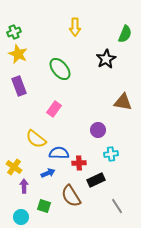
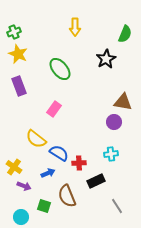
purple circle: moved 16 px right, 8 px up
blue semicircle: rotated 30 degrees clockwise
black rectangle: moved 1 px down
purple arrow: rotated 112 degrees clockwise
brown semicircle: moved 4 px left; rotated 10 degrees clockwise
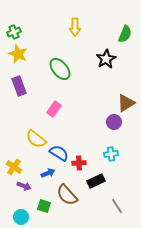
brown triangle: moved 3 px right, 1 px down; rotated 42 degrees counterclockwise
brown semicircle: moved 1 px up; rotated 20 degrees counterclockwise
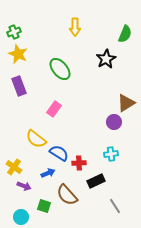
gray line: moved 2 px left
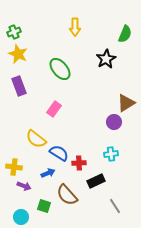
yellow cross: rotated 28 degrees counterclockwise
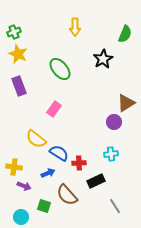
black star: moved 3 px left
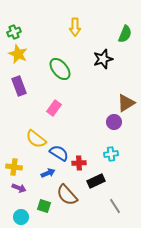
black star: rotated 12 degrees clockwise
pink rectangle: moved 1 px up
purple arrow: moved 5 px left, 2 px down
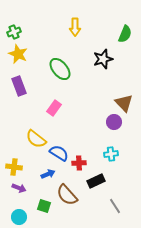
brown triangle: moved 2 px left; rotated 42 degrees counterclockwise
blue arrow: moved 1 px down
cyan circle: moved 2 px left
